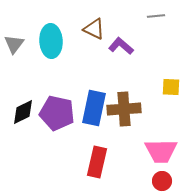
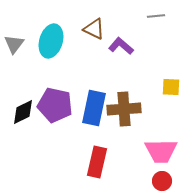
cyan ellipse: rotated 20 degrees clockwise
purple pentagon: moved 2 px left, 8 px up
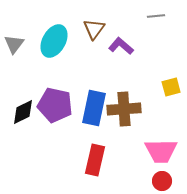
brown triangle: rotated 40 degrees clockwise
cyan ellipse: moved 3 px right; rotated 12 degrees clockwise
yellow square: rotated 18 degrees counterclockwise
red rectangle: moved 2 px left, 2 px up
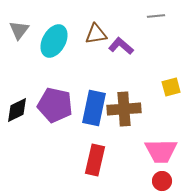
brown triangle: moved 2 px right, 5 px down; rotated 45 degrees clockwise
gray triangle: moved 5 px right, 14 px up
black diamond: moved 6 px left, 2 px up
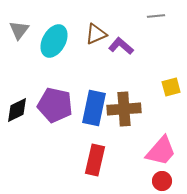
brown triangle: rotated 15 degrees counterclockwise
pink trapezoid: rotated 48 degrees counterclockwise
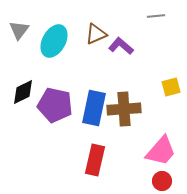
black diamond: moved 6 px right, 18 px up
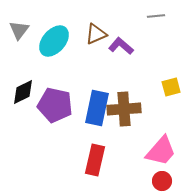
cyan ellipse: rotated 12 degrees clockwise
blue rectangle: moved 3 px right
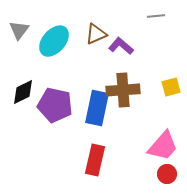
brown cross: moved 1 px left, 19 px up
pink trapezoid: moved 2 px right, 5 px up
red circle: moved 5 px right, 7 px up
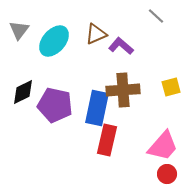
gray line: rotated 48 degrees clockwise
red rectangle: moved 12 px right, 20 px up
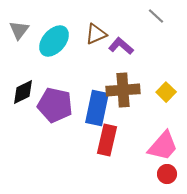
yellow square: moved 5 px left, 5 px down; rotated 30 degrees counterclockwise
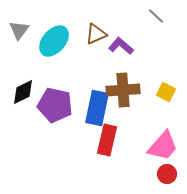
yellow square: rotated 18 degrees counterclockwise
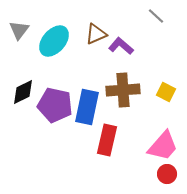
blue rectangle: moved 10 px left, 1 px up
